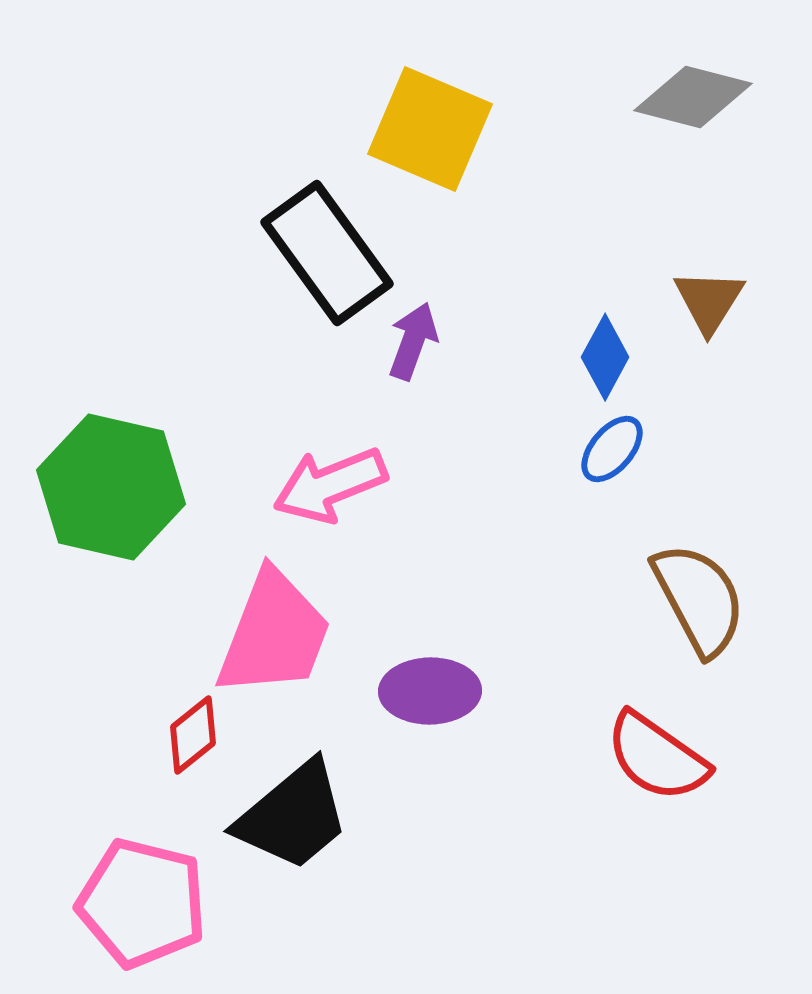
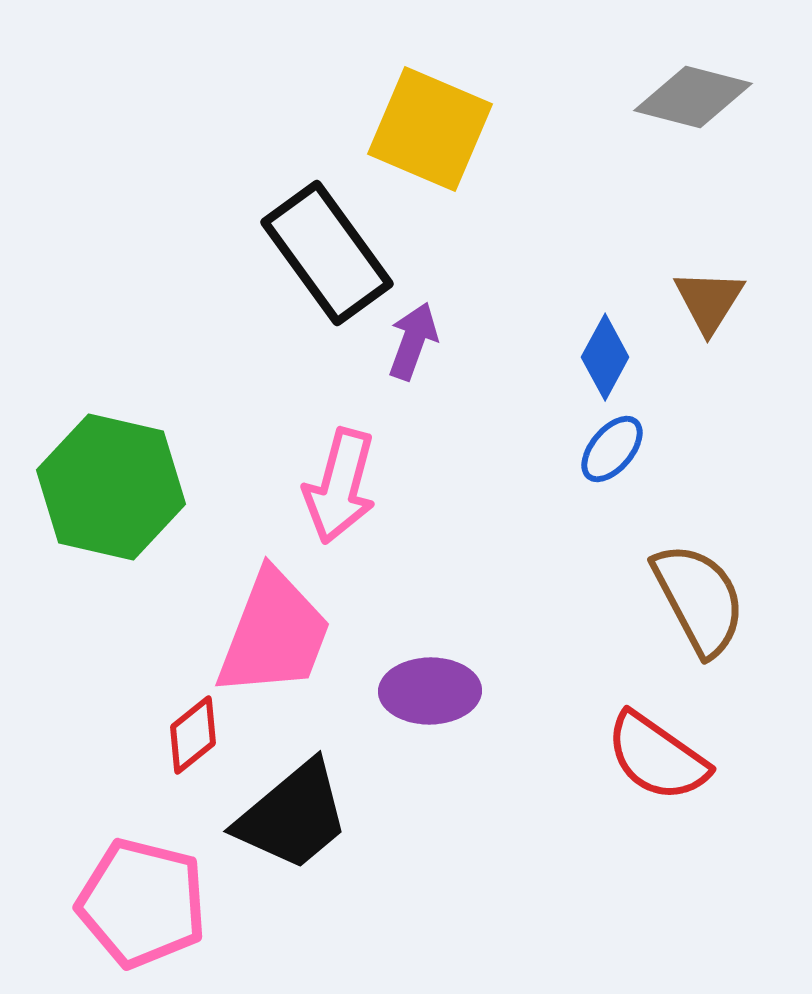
pink arrow: moved 10 px right, 1 px down; rotated 53 degrees counterclockwise
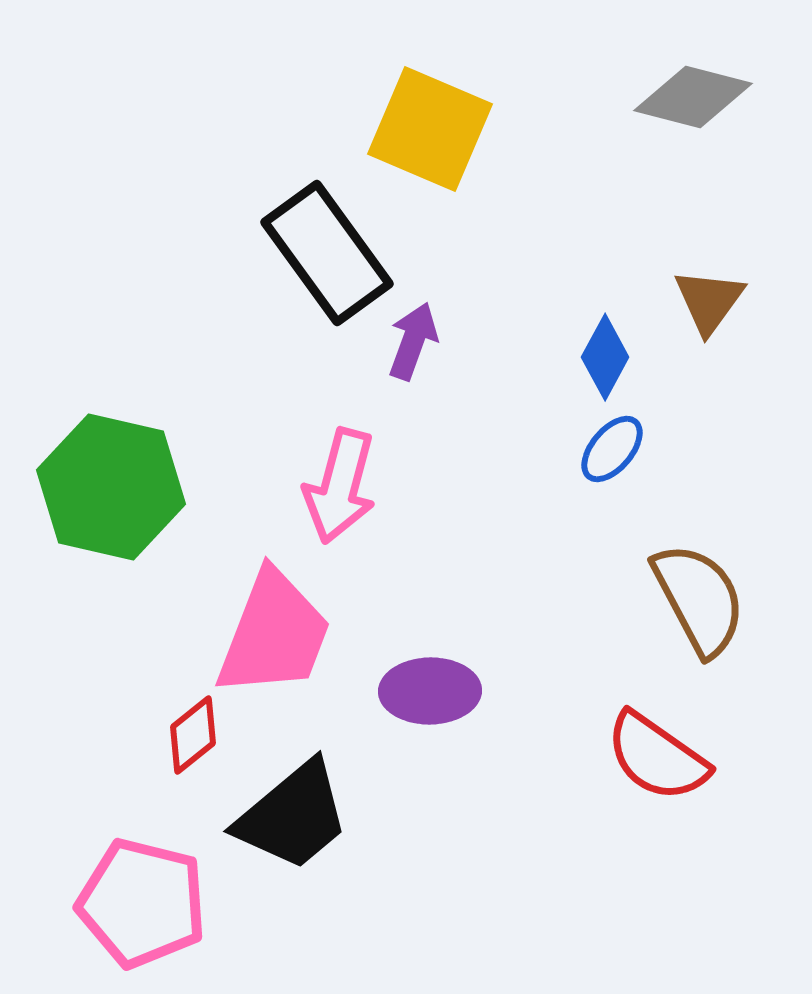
brown triangle: rotated 4 degrees clockwise
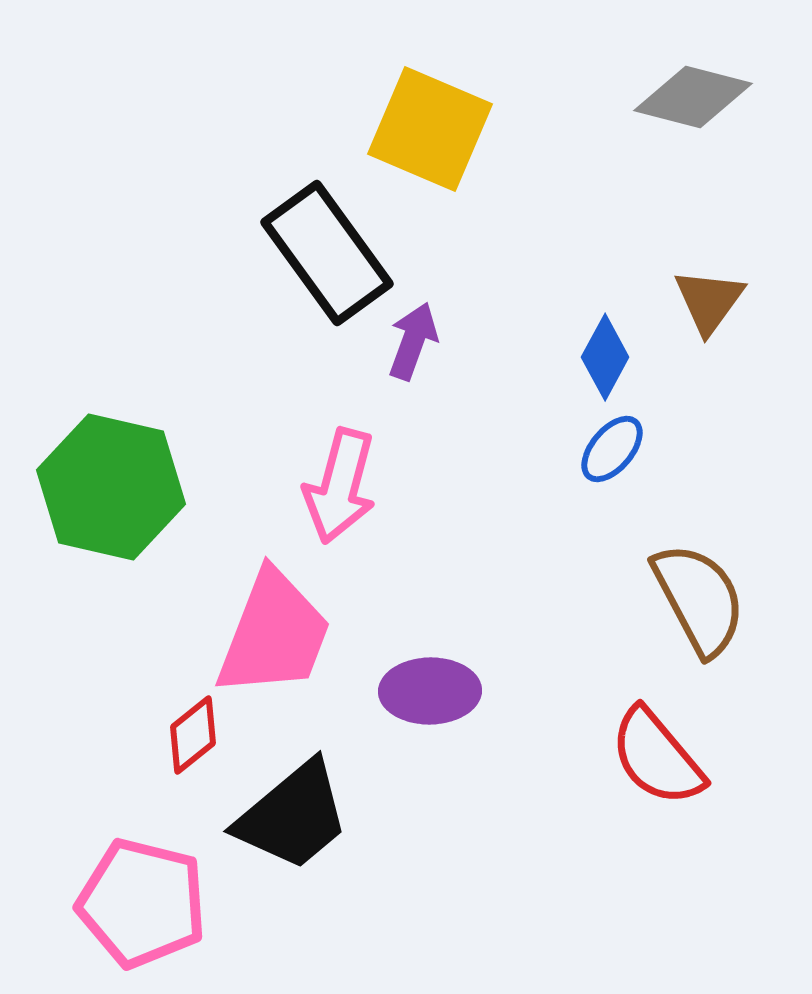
red semicircle: rotated 15 degrees clockwise
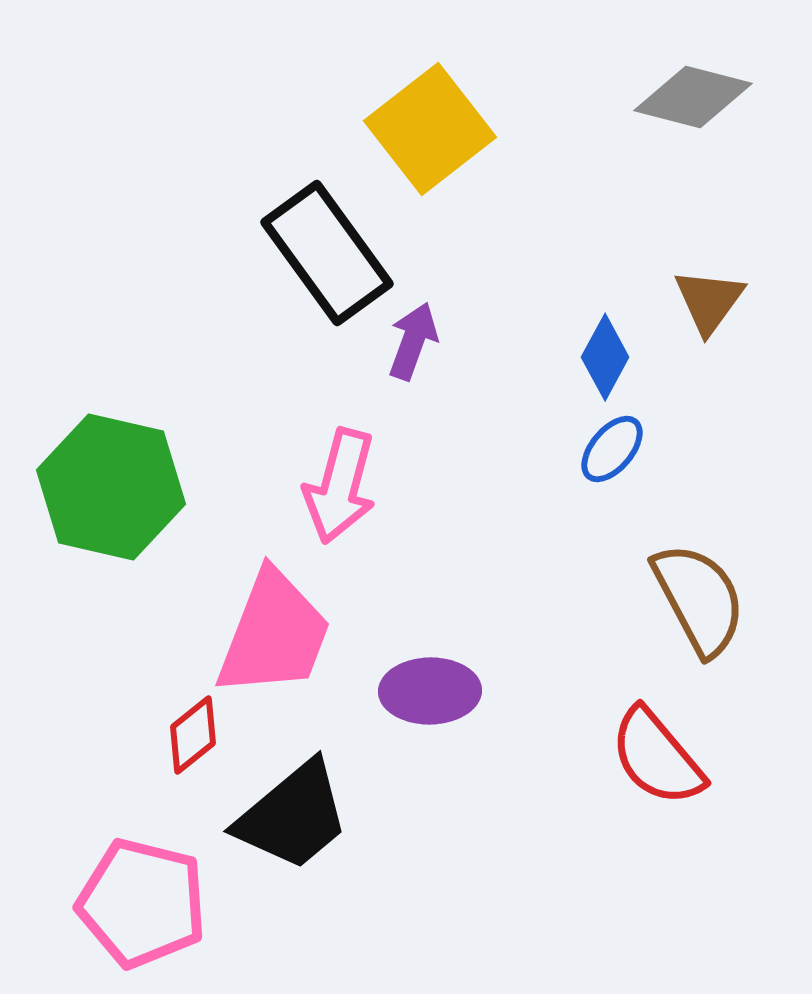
yellow square: rotated 29 degrees clockwise
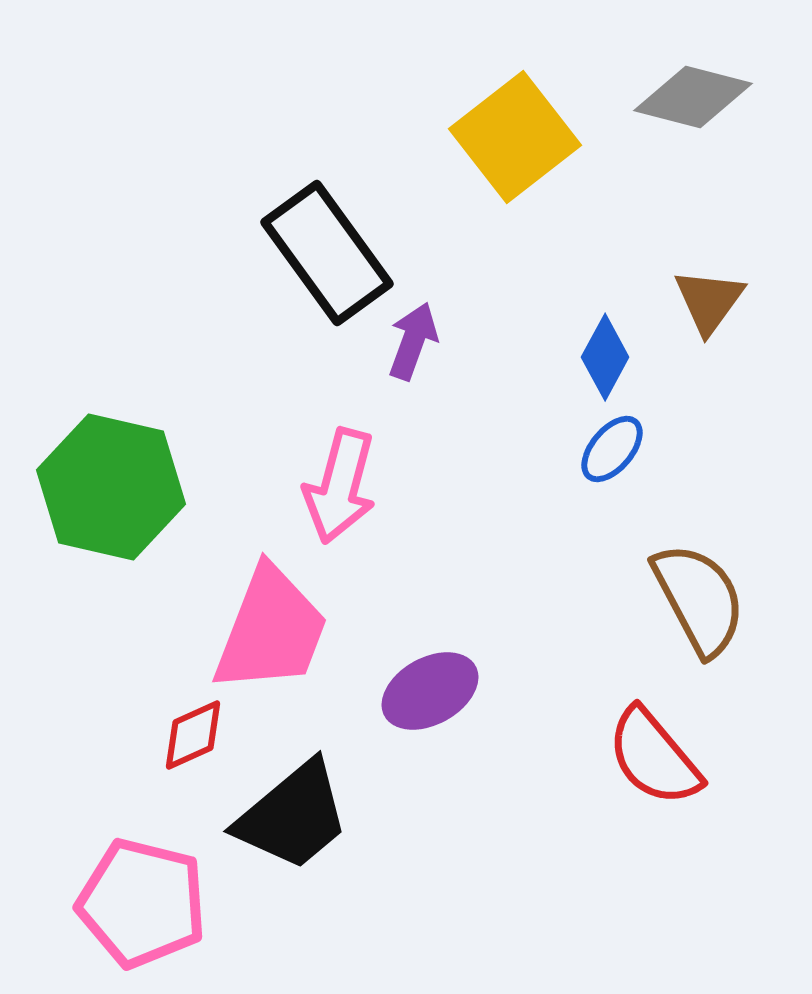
yellow square: moved 85 px right, 8 px down
pink trapezoid: moved 3 px left, 4 px up
purple ellipse: rotated 28 degrees counterclockwise
red diamond: rotated 14 degrees clockwise
red semicircle: moved 3 px left
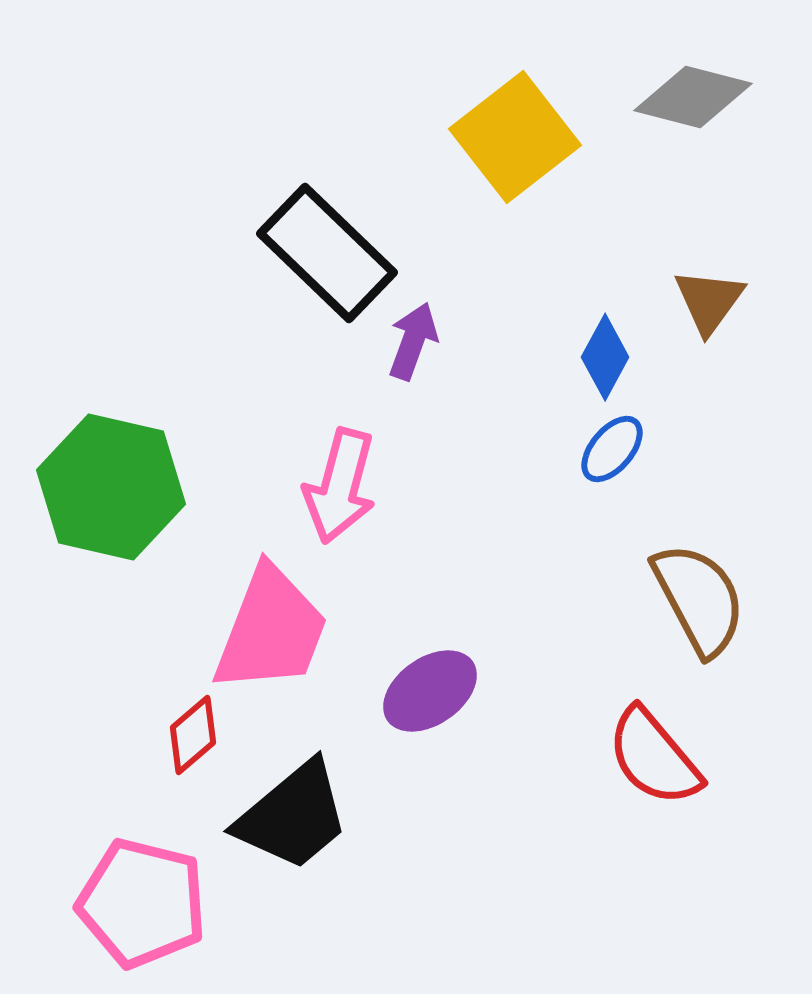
black rectangle: rotated 10 degrees counterclockwise
purple ellipse: rotated 6 degrees counterclockwise
red diamond: rotated 16 degrees counterclockwise
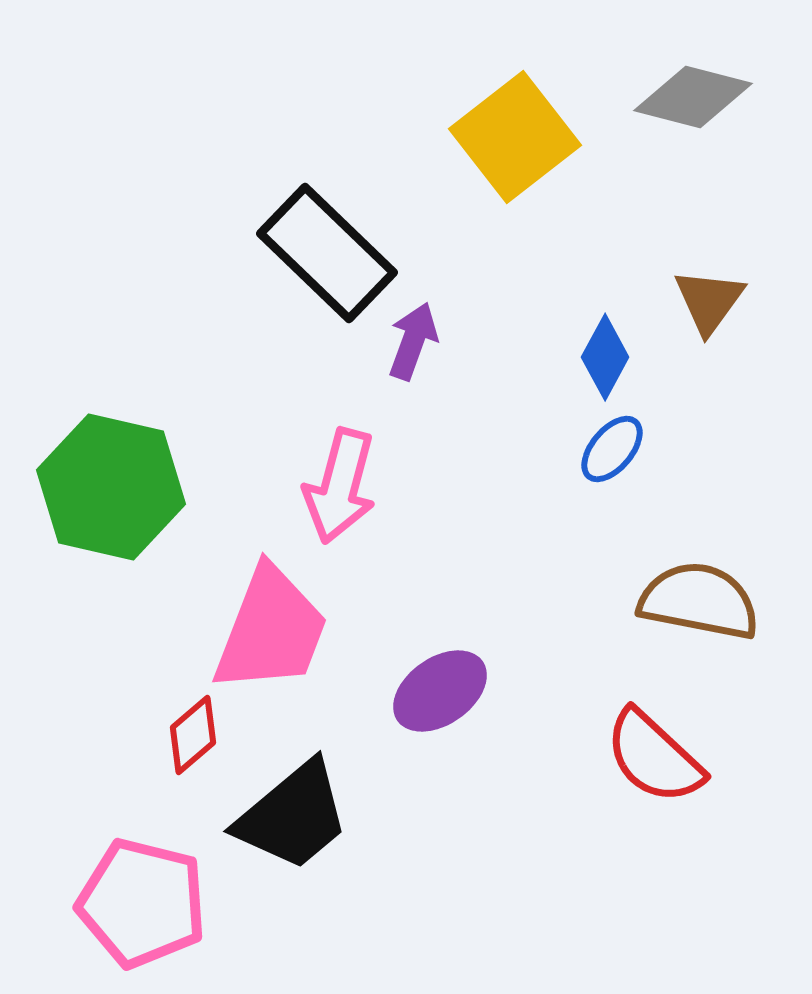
brown semicircle: moved 2 px down; rotated 51 degrees counterclockwise
purple ellipse: moved 10 px right
red semicircle: rotated 7 degrees counterclockwise
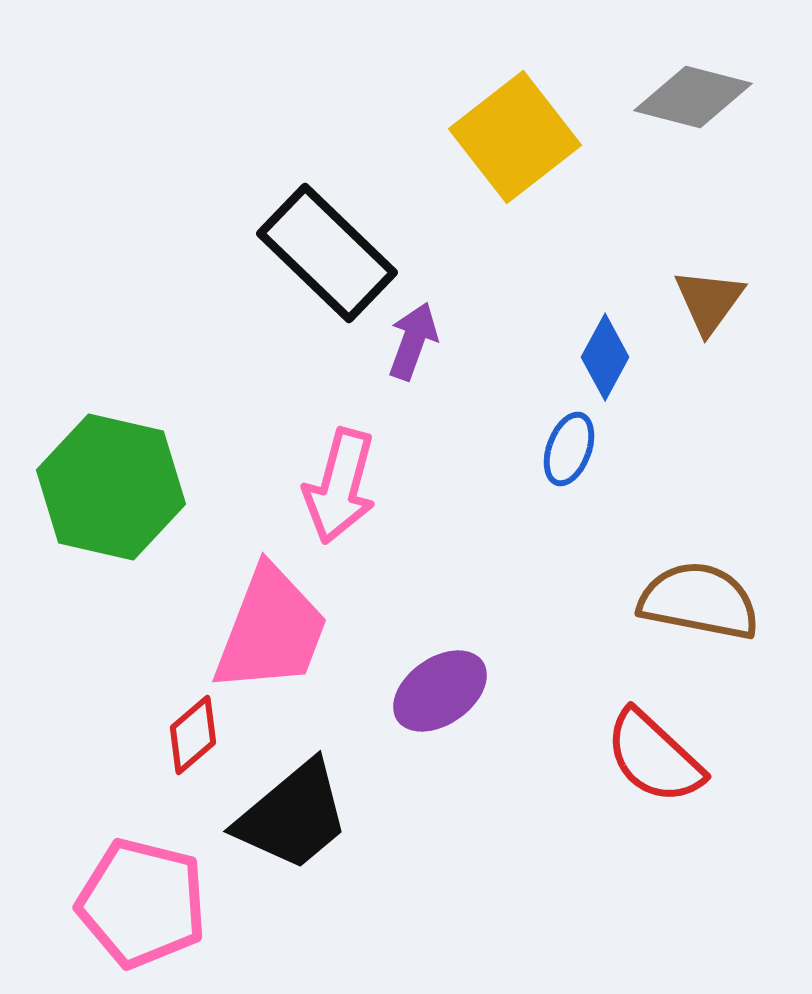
blue ellipse: moved 43 px left; rotated 20 degrees counterclockwise
